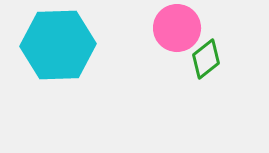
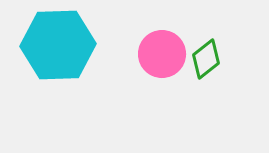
pink circle: moved 15 px left, 26 px down
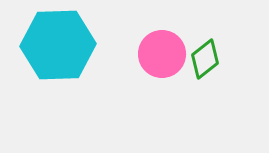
green diamond: moved 1 px left
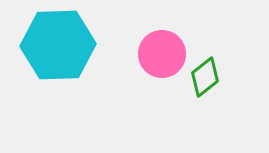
green diamond: moved 18 px down
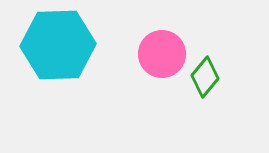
green diamond: rotated 12 degrees counterclockwise
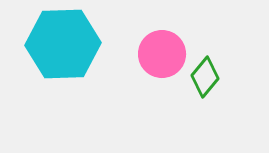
cyan hexagon: moved 5 px right, 1 px up
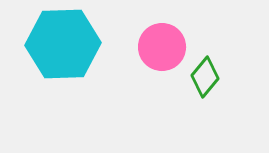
pink circle: moved 7 px up
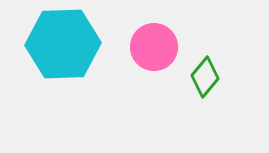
pink circle: moved 8 px left
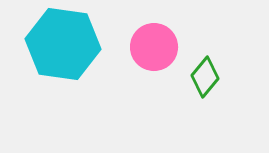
cyan hexagon: rotated 10 degrees clockwise
